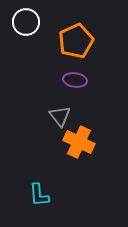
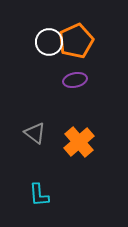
white circle: moved 23 px right, 20 px down
purple ellipse: rotated 20 degrees counterclockwise
gray triangle: moved 25 px left, 17 px down; rotated 15 degrees counterclockwise
orange cross: rotated 24 degrees clockwise
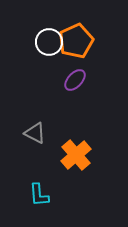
purple ellipse: rotated 35 degrees counterclockwise
gray triangle: rotated 10 degrees counterclockwise
orange cross: moved 3 px left, 13 px down
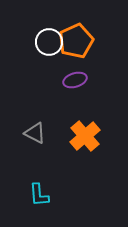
purple ellipse: rotated 30 degrees clockwise
orange cross: moved 9 px right, 19 px up
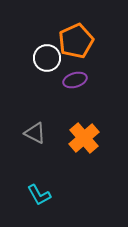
white circle: moved 2 px left, 16 px down
orange cross: moved 1 px left, 2 px down
cyan L-shape: rotated 25 degrees counterclockwise
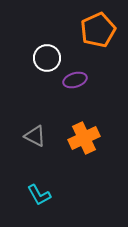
orange pentagon: moved 22 px right, 11 px up
gray triangle: moved 3 px down
orange cross: rotated 16 degrees clockwise
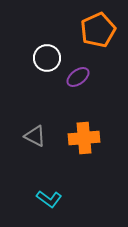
purple ellipse: moved 3 px right, 3 px up; rotated 20 degrees counterclockwise
orange cross: rotated 20 degrees clockwise
cyan L-shape: moved 10 px right, 4 px down; rotated 25 degrees counterclockwise
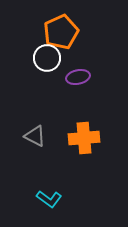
orange pentagon: moved 37 px left, 2 px down
purple ellipse: rotated 25 degrees clockwise
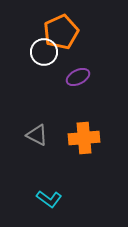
white circle: moved 3 px left, 6 px up
purple ellipse: rotated 15 degrees counterclockwise
gray triangle: moved 2 px right, 1 px up
